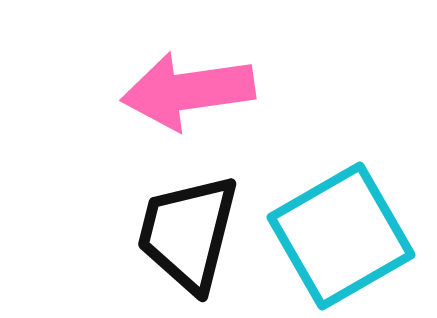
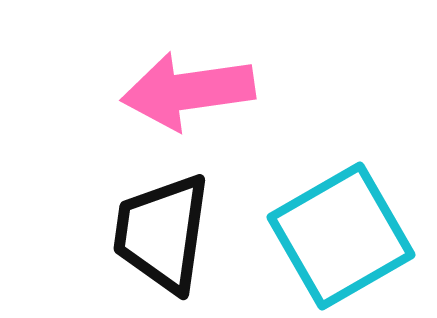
black trapezoid: moved 26 px left; rotated 6 degrees counterclockwise
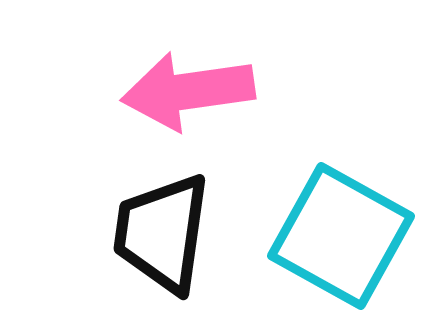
cyan square: rotated 31 degrees counterclockwise
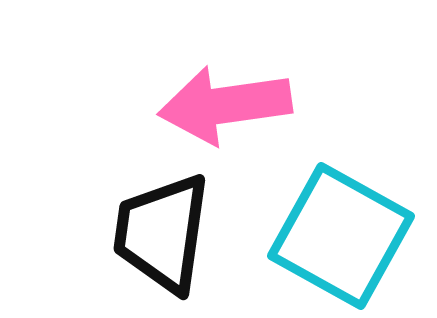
pink arrow: moved 37 px right, 14 px down
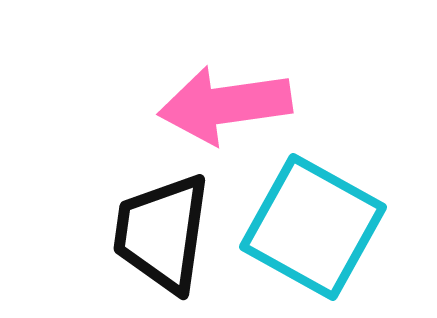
cyan square: moved 28 px left, 9 px up
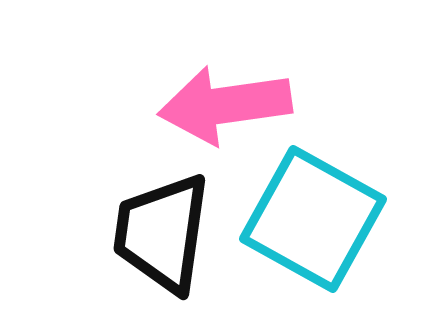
cyan square: moved 8 px up
